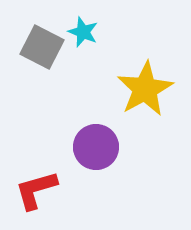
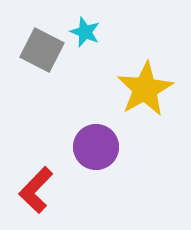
cyan star: moved 2 px right
gray square: moved 3 px down
red L-shape: rotated 30 degrees counterclockwise
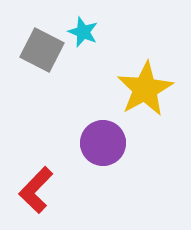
cyan star: moved 2 px left
purple circle: moved 7 px right, 4 px up
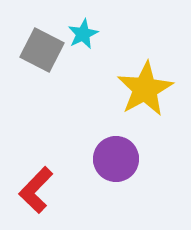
cyan star: moved 2 px down; rotated 24 degrees clockwise
purple circle: moved 13 px right, 16 px down
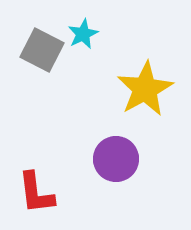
red L-shape: moved 3 px down; rotated 51 degrees counterclockwise
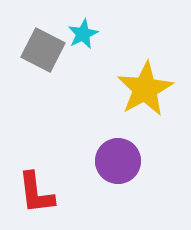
gray square: moved 1 px right
purple circle: moved 2 px right, 2 px down
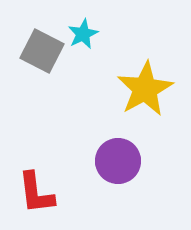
gray square: moved 1 px left, 1 px down
